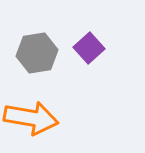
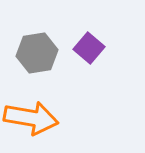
purple square: rotated 8 degrees counterclockwise
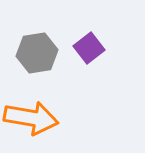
purple square: rotated 12 degrees clockwise
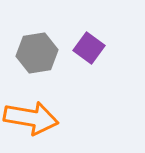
purple square: rotated 16 degrees counterclockwise
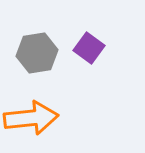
orange arrow: rotated 16 degrees counterclockwise
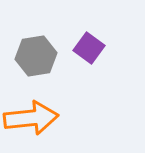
gray hexagon: moved 1 px left, 3 px down
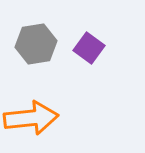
gray hexagon: moved 12 px up
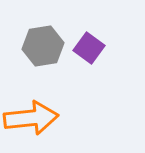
gray hexagon: moved 7 px right, 2 px down
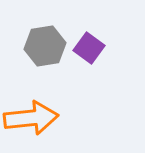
gray hexagon: moved 2 px right
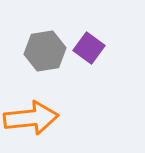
gray hexagon: moved 5 px down
